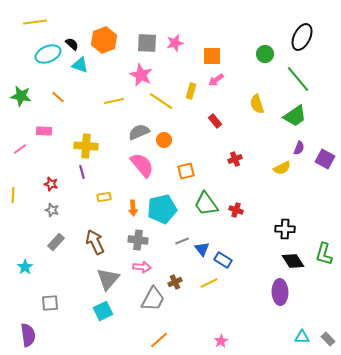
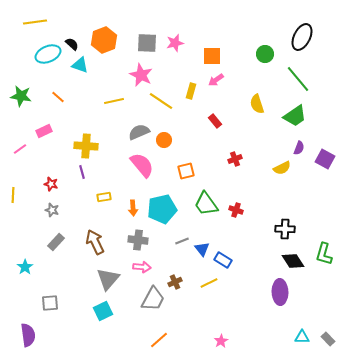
pink rectangle at (44, 131): rotated 28 degrees counterclockwise
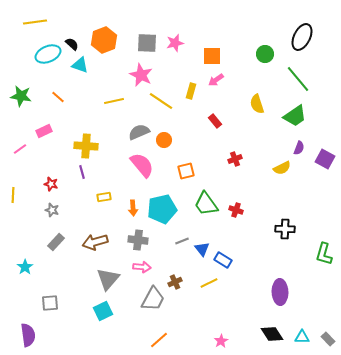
brown arrow at (95, 242): rotated 80 degrees counterclockwise
black diamond at (293, 261): moved 21 px left, 73 px down
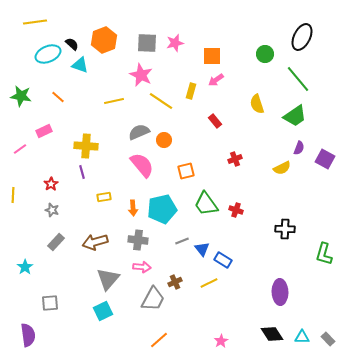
red star at (51, 184): rotated 24 degrees clockwise
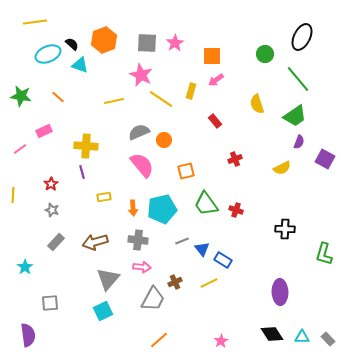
pink star at (175, 43): rotated 18 degrees counterclockwise
yellow line at (161, 101): moved 2 px up
purple semicircle at (299, 148): moved 6 px up
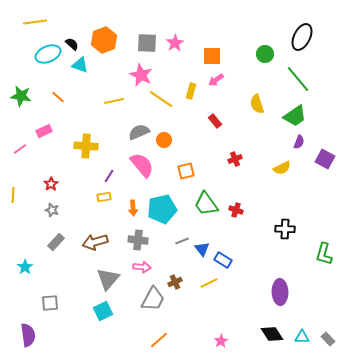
purple line at (82, 172): moved 27 px right, 4 px down; rotated 48 degrees clockwise
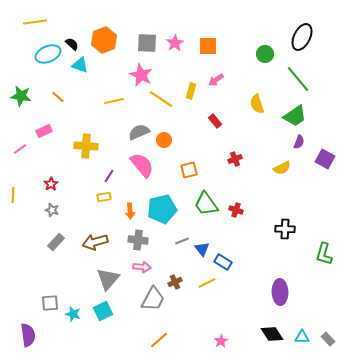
orange square at (212, 56): moved 4 px left, 10 px up
orange square at (186, 171): moved 3 px right, 1 px up
orange arrow at (133, 208): moved 3 px left, 3 px down
blue rectangle at (223, 260): moved 2 px down
cyan star at (25, 267): moved 48 px right, 47 px down; rotated 21 degrees counterclockwise
yellow line at (209, 283): moved 2 px left
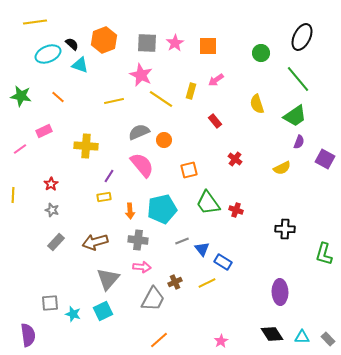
green circle at (265, 54): moved 4 px left, 1 px up
red cross at (235, 159): rotated 32 degrees counterclockwise
green trapezoid at (206, 204): moved 2 px right, 1 px up
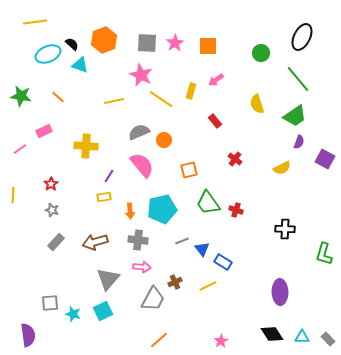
yellow line at (207, 283): moved 1 px right, 3 px down
